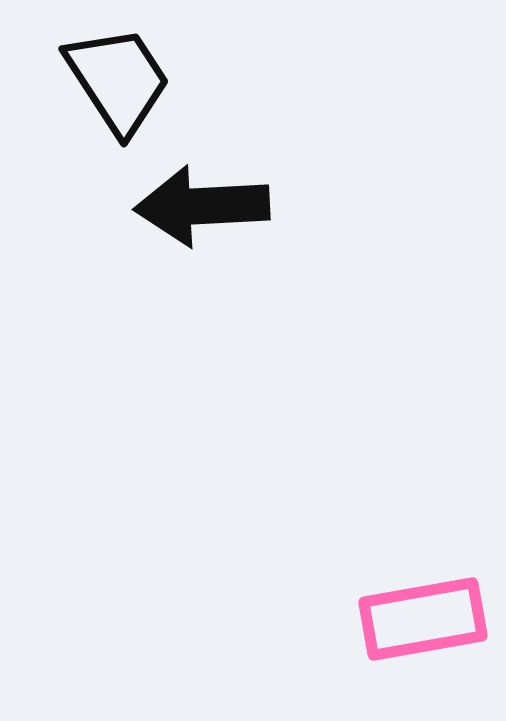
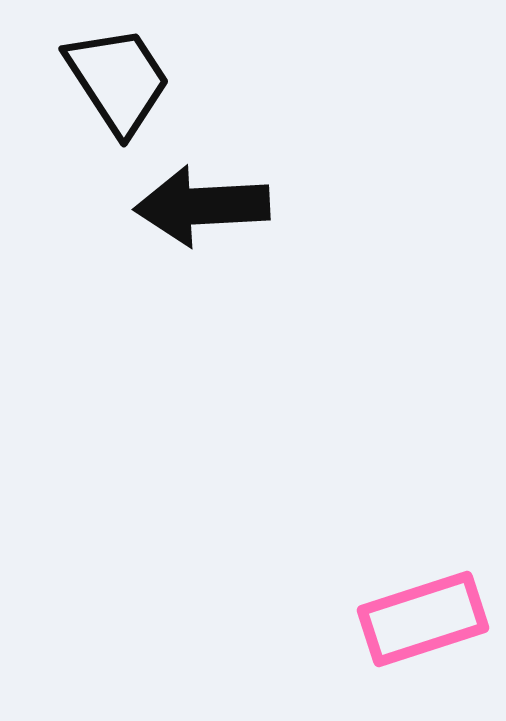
pink rectangle: rotated 8 degrees counterclockwise
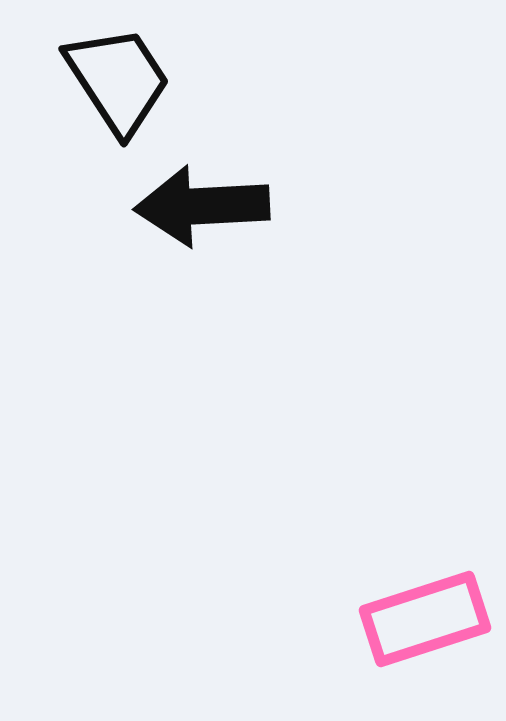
pink rectangle: moved 2 px right
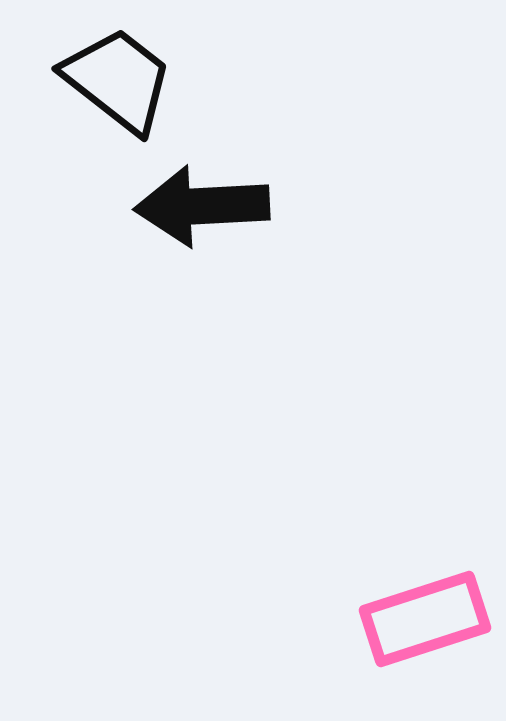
black trapezoid: rotated 19 degrees counterclockwise
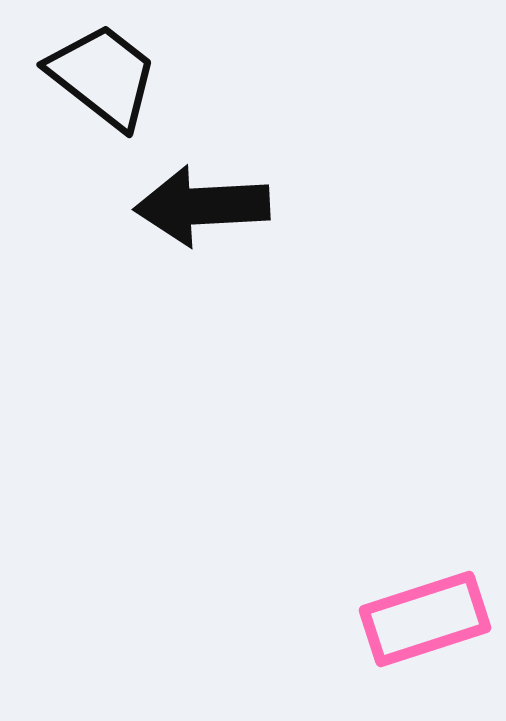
black trapezoid: moved 15 px left, 4 px up
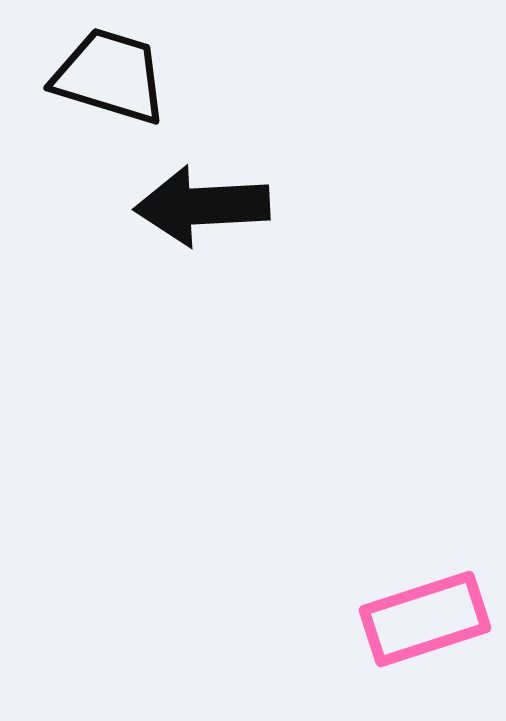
black trapezoid: moved 7 px right; rotated 21 degrees counterclockwise
